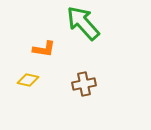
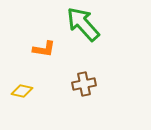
green arrow: moved 1 px down
yellow diamond: moved 6 px left, 11 px down
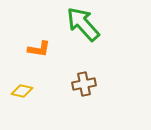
orange L-shape: moved 5 px left
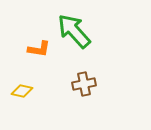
green arrow: moved 9 px left, 7 px down
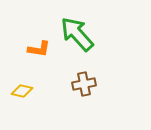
green arrow: moved 3 px right, 3 px down
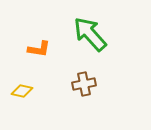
green arrow: moved 13 px right
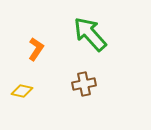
orange L-shape: moved 3 px left; rotated 65 degrees counterclockwise
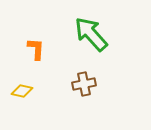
green arrow: moved 1 px right
orange L-shape: rotated 30 degrees counterclockwise
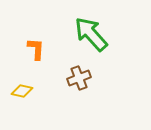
brown cross: moved 5 px left, 6 px up; rotated 10 degrees counterclockwise
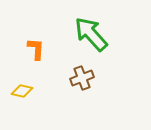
brown cross: moved 3 px right
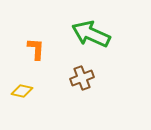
green arrow: rotated 24 degrees counterclockwise
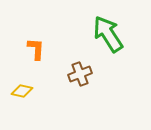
green arrow: moved 17 px right; rotated 33 degrees clockwise
brown cross: moved 2 px left, 4 px up
